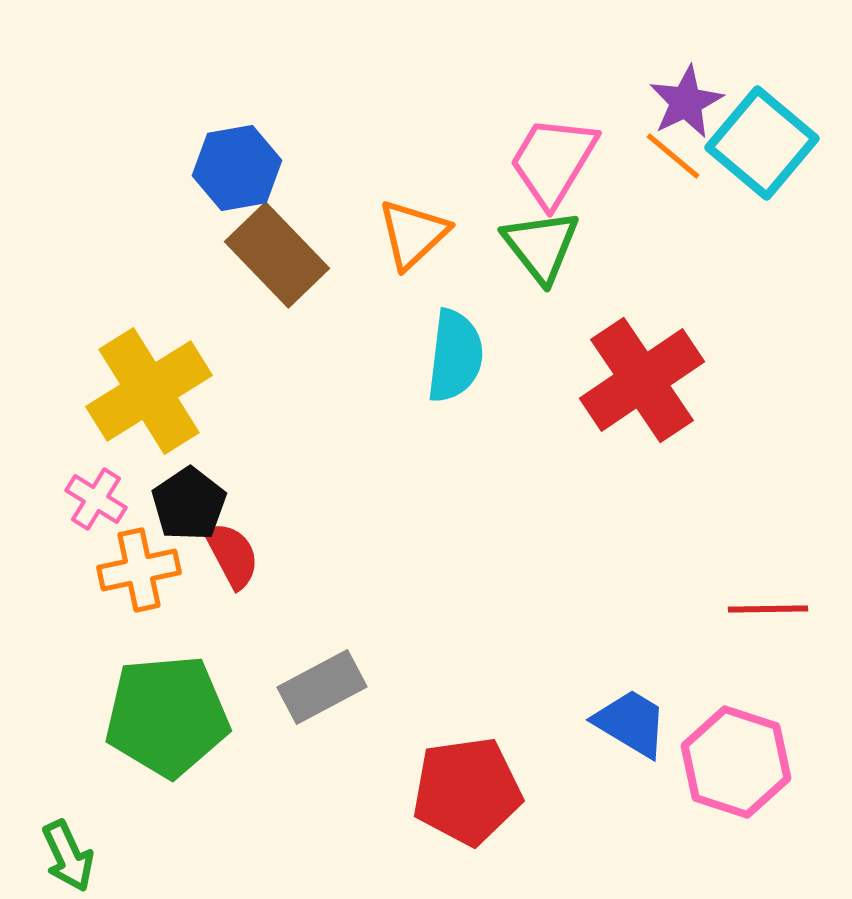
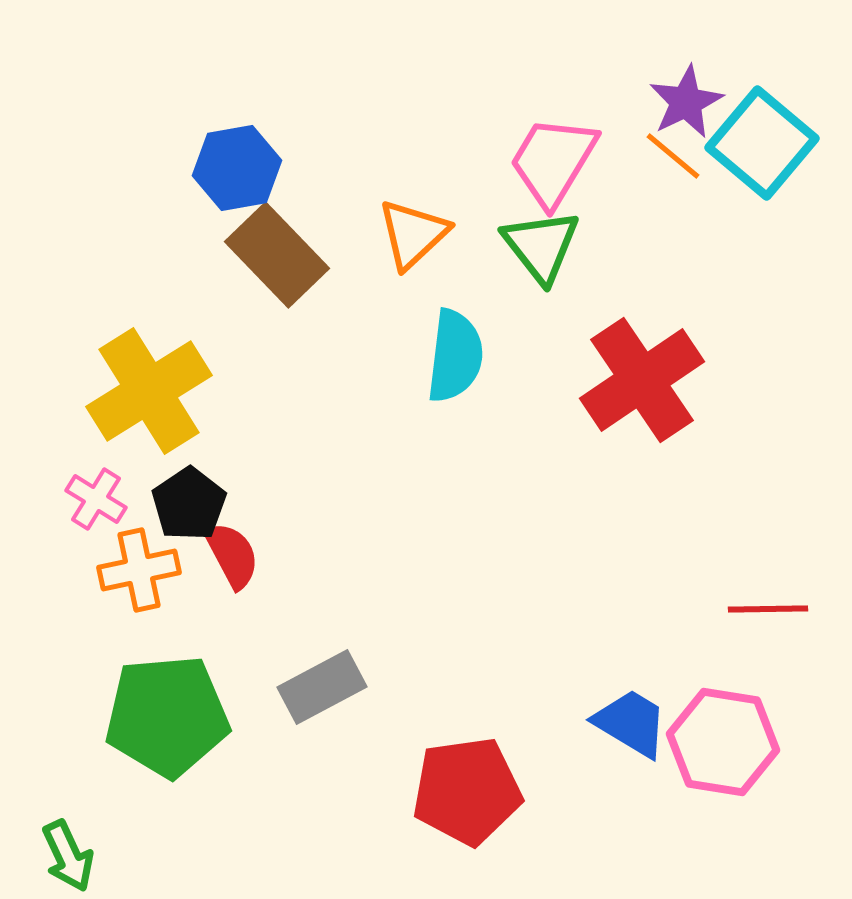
pink hexagon: moved 13 px left, 20 px up; rotated 9 degrees counterclockwise
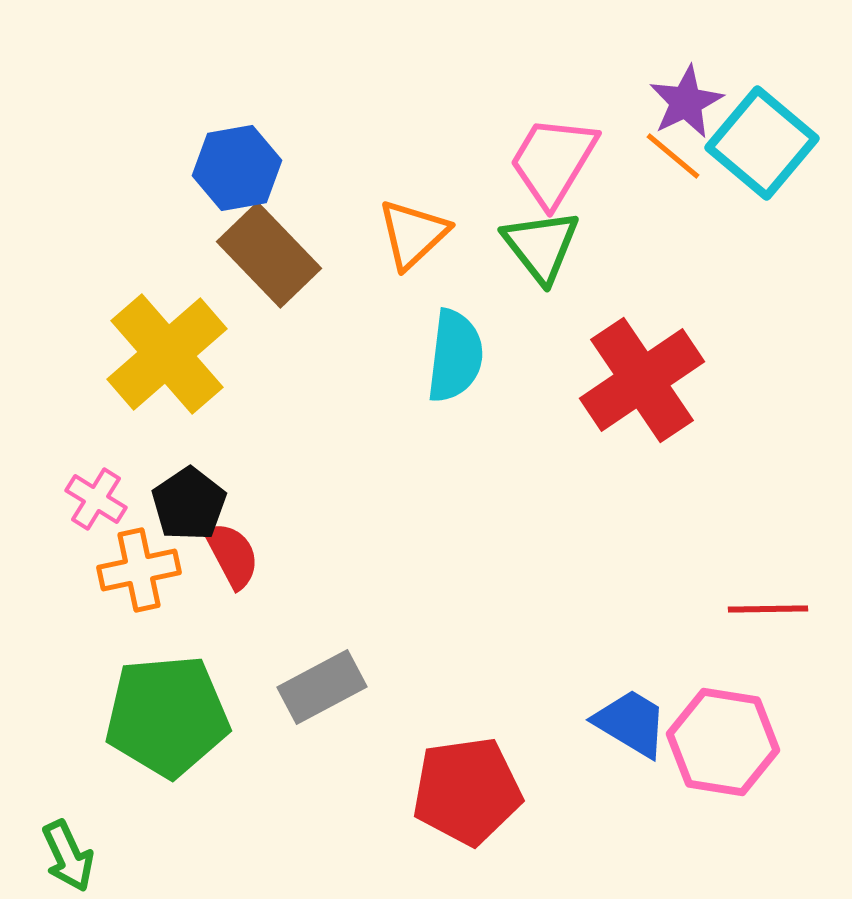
brown rectangle: moved 8 px left
yellow cross: moved 18 px right, 37 px up; rotated 9 degrees counterclockwise
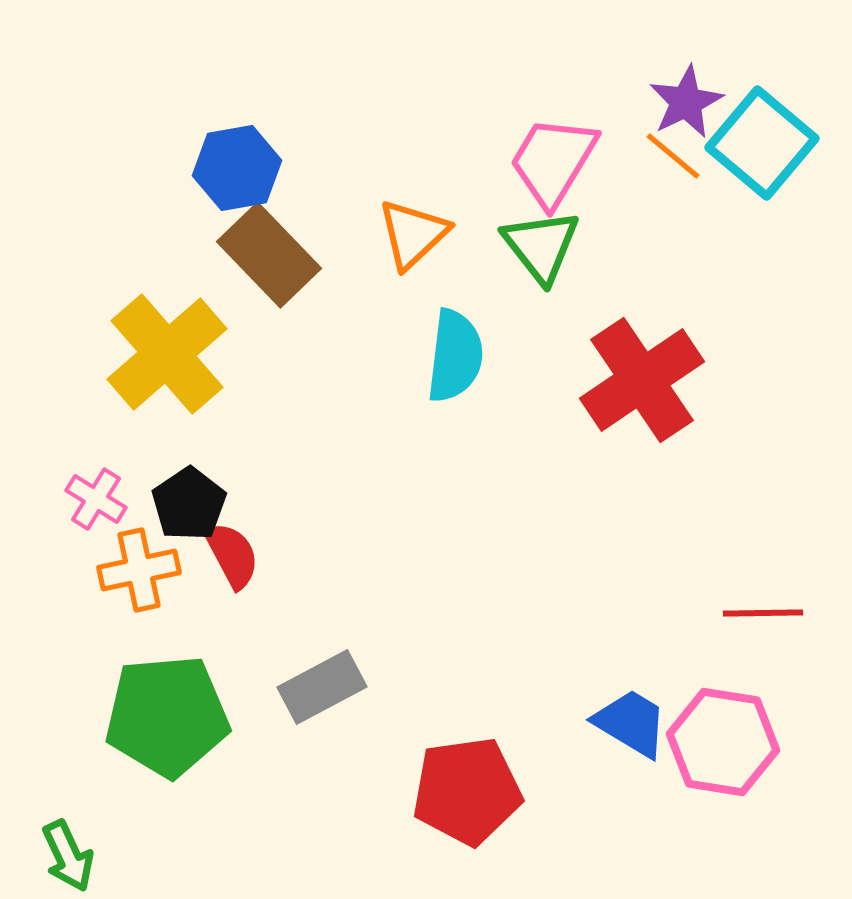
red line: moved 5 px left, 4 px down
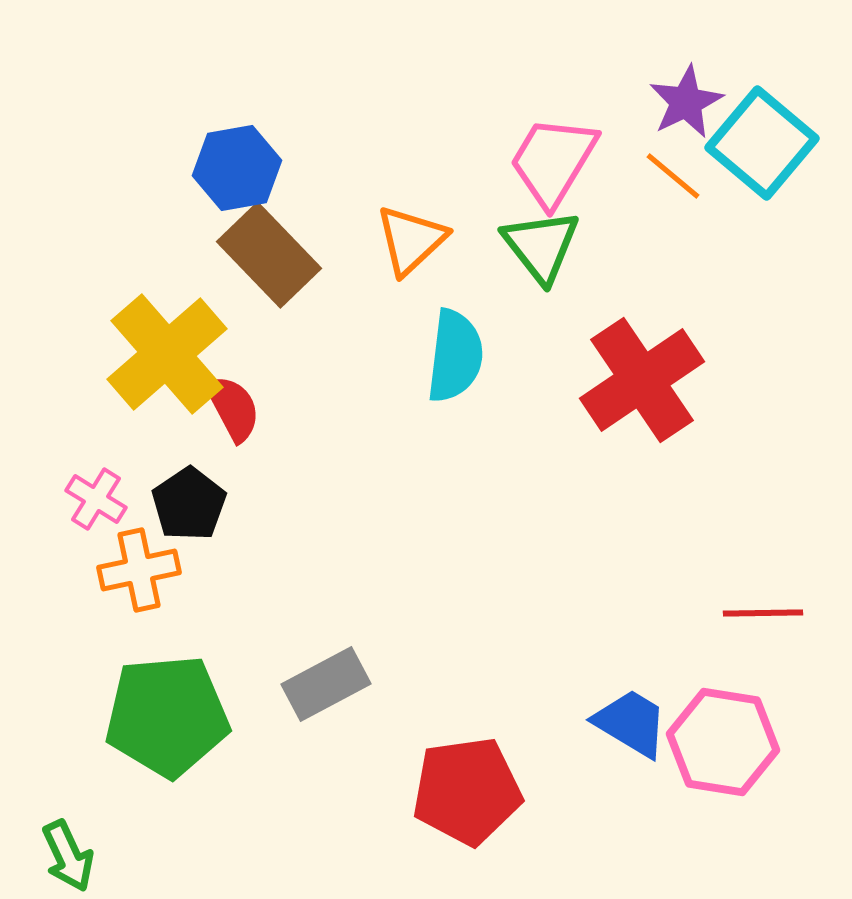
orange line: moved 20 px down
orange triangle: moved 2 px left, 6 px down
red semicircle: moved 1 px right, 147 px up
gray rectangle: moved 4 px right, 3 px up
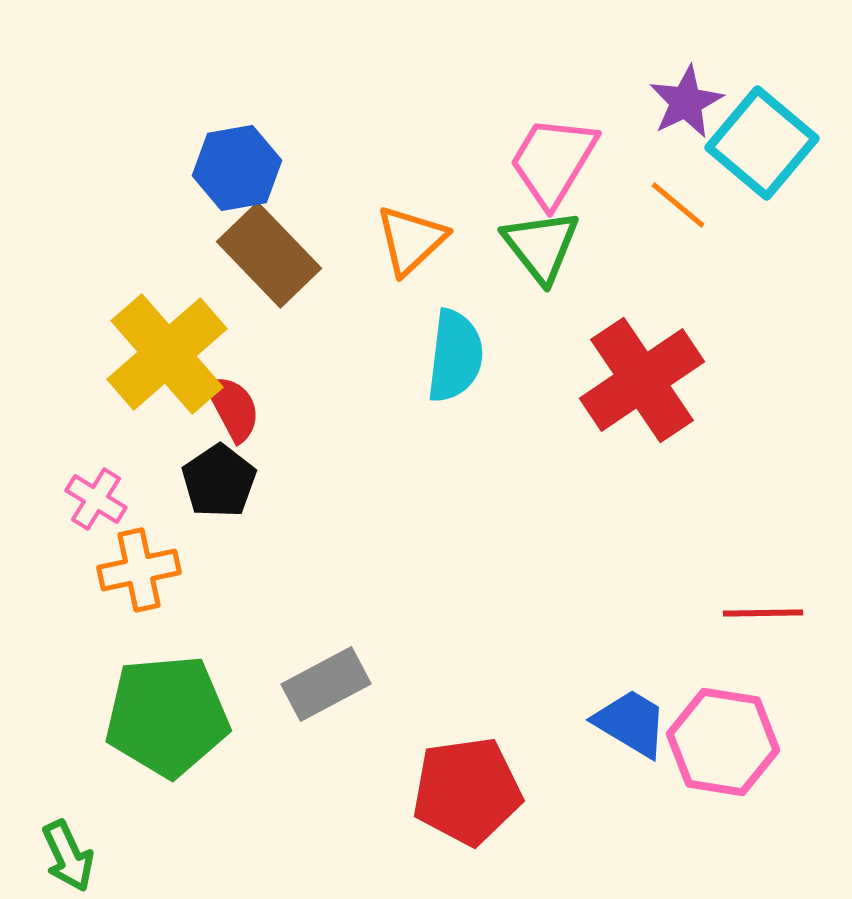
orange line: moved 5 px right, 29 px down
black pentagon: moved 30 px right, 23 px up
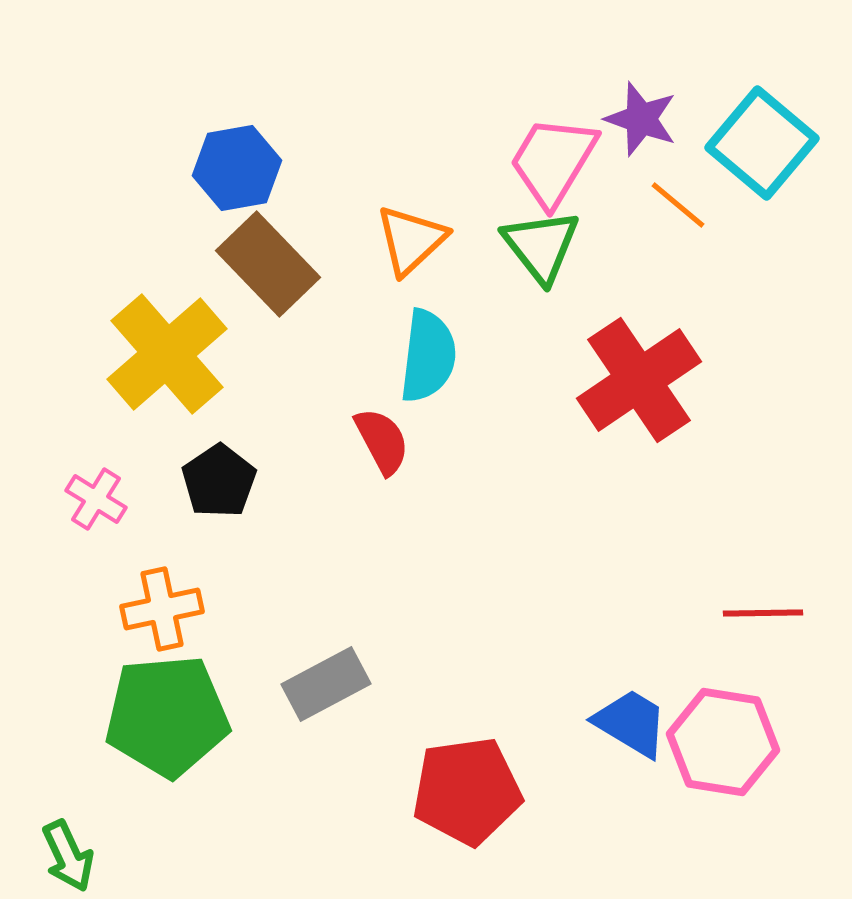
purple star: moved 45 px left, 17 px down; rotated 26 degrees counterclockwise
brown rectangle: moved 1 px left, 9 px down
cyan semicircle: moved 27 px left
red cross: moved 3 px left
red semicircle: moved 149 px right, 33 px down
orange cross: moved 23 px right, 39 px down
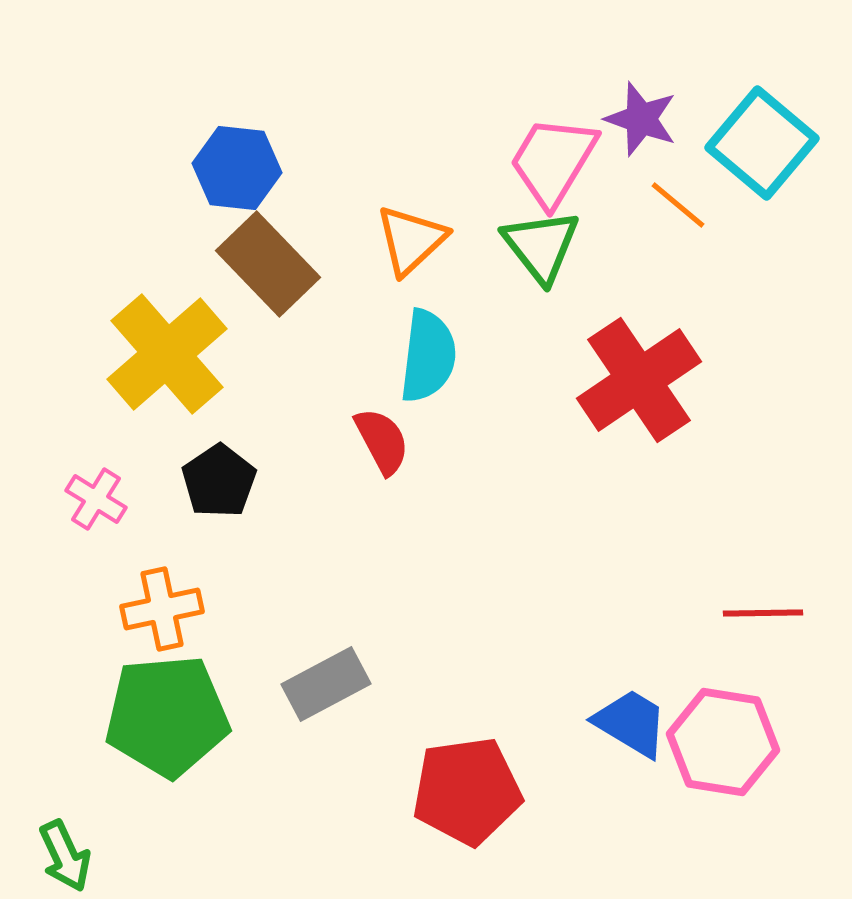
blue hexagon: rotated 16 degrees clockwise
green arrow: moved 3 px left
